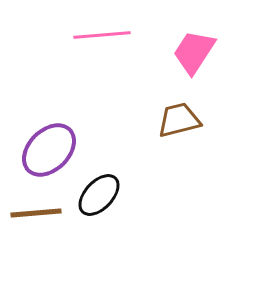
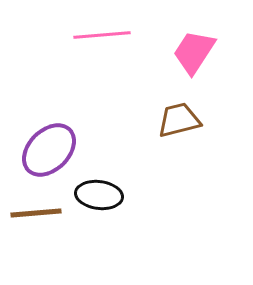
black ellipse: rotated 54 degrees clockwise
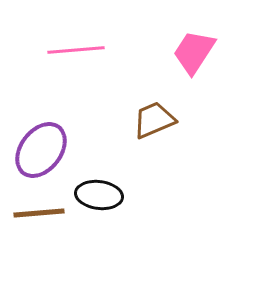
pink line: moved 26 px left, 15 px down
brown trapezoid: moved 25 px left; rotated 9 degrees counterclockwise
purple ellipse: moved 8 px left; rotated 8 degrees counterclockwise
brown line: moved 3 px right
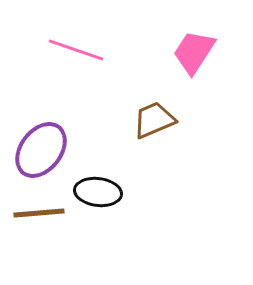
pink line: rotated 24 degrees clockwise
black ellipse: moved 1 px left, 3 px up
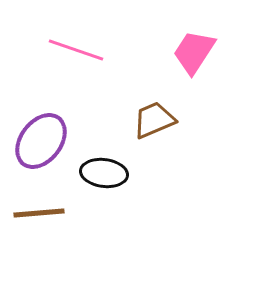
purple ellipse: moved 9 px up
black ellipse: moved 6 px right, 19 px up
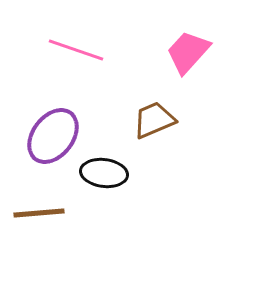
pink trapezoid: moved 6 px left; rotated 9 degrees clockwise
purple ellipse: moved 12 px right, 5 px up
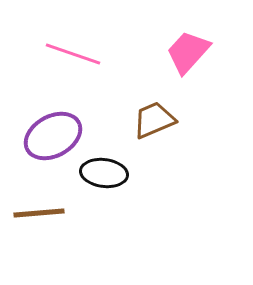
pink line: moved 3 px left, 4 px down
purple ellipse: rotated 24 degrees clockwise
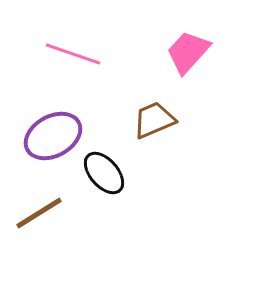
black ellipse: rotated 42 degrees clockwise
brown line: rotated 27 degrees counterclockwise
